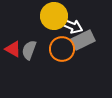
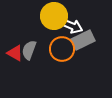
red triangle: moved 2 px right, 4 px down
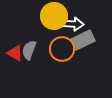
white arrow: moved 1 px right, 2 px up; rotated 20 degrees counterclockwise
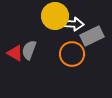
yellow circle: moved 1 px right
gray rectangle: moved 9 px right, 4 px up
orange circle: moved 10 px right, 5 px down
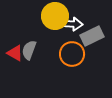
white arrow: moved 1 px left
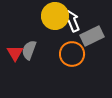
white arrow: moved 3 px up; rotated 115 degrees counterclockwise
red triangle: rotated 30 degrees clockwise
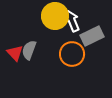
red triangle: rotated 12 degrees counterclockwise
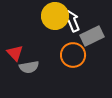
gray semicircle: moved 17 px down; rotated 120 degrees counterclockwise
orange circle: moved 1 px right, 1 px down
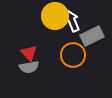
red triangle: moved 14 px right
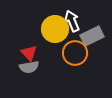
yellow circle: moved 13 px down
orange circle: moved 2 px right, 2 px up
